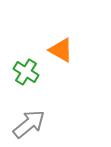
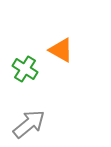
green cross: moved 1 px left, 3 px up
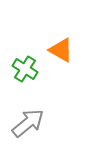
gray arrow: moved 1 px left, 1 px up
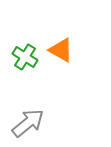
green cross: moved 12 px up
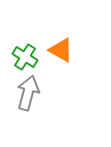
gray arrow: moved 30 px up; rotated 36 degrees counterclockwise
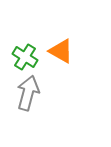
orange triangle: moved 1 px down
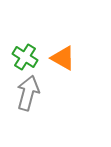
orange triangle: moved 2 px right, 7 px down
